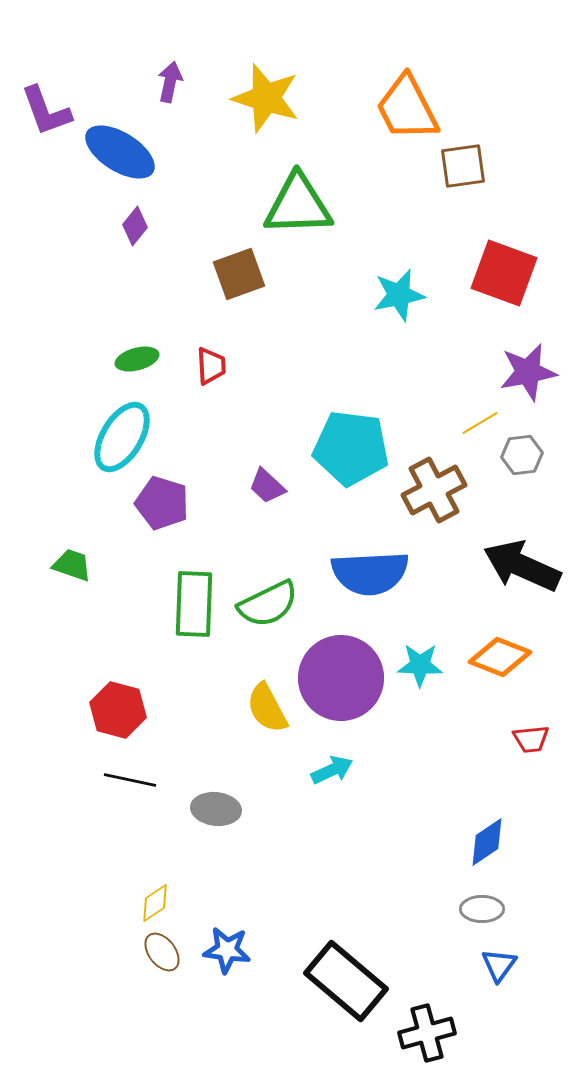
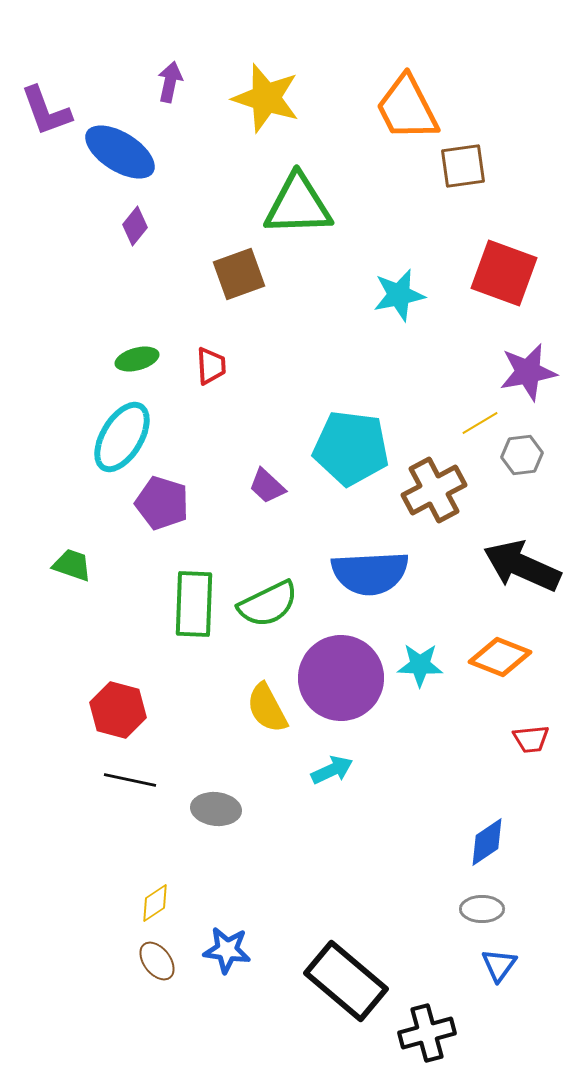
brown ellipse at (162, 952): moved 5 px left, 9 px down
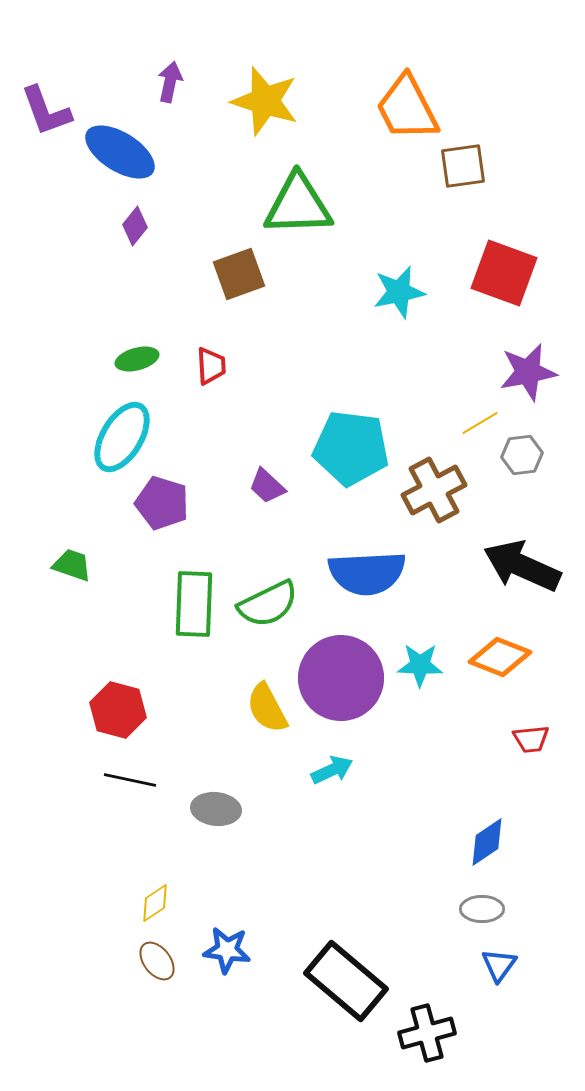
yellow star at (266, 98): moved 1 px left, 3 px down
cyan star at (399, 295): moved 3 px up
blue semicircle at (370, 573): moved 3 px left
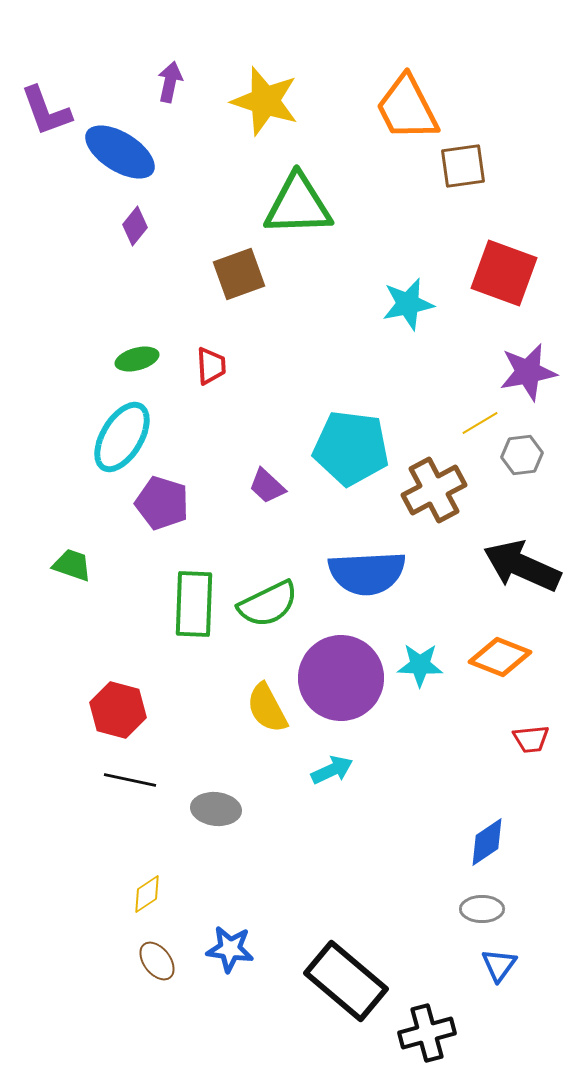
cyan star at (399, 292): moved 9 px right, 12 px down
yellow diamond at (155, 903): moved 8 px left, 9 px up
blue star at (227, 950): moved 3 px right, 1 px up
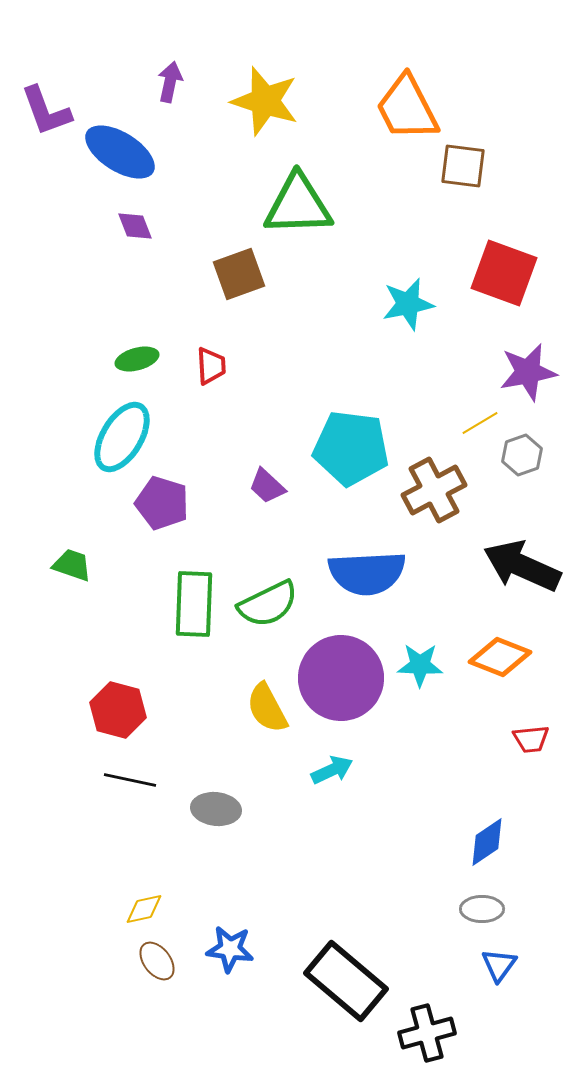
brown square at (463, 166): rotated 15 degrees clockwise
purple diamond at (135, 226): rotated 60 degrees counterclockwise
gray hexagon at (522, 455): rotated 12 degrees counterclockwise
yellow diamond at (147, 894): moved 3 px left, 15 px down; rotated 21 degrees clockwise
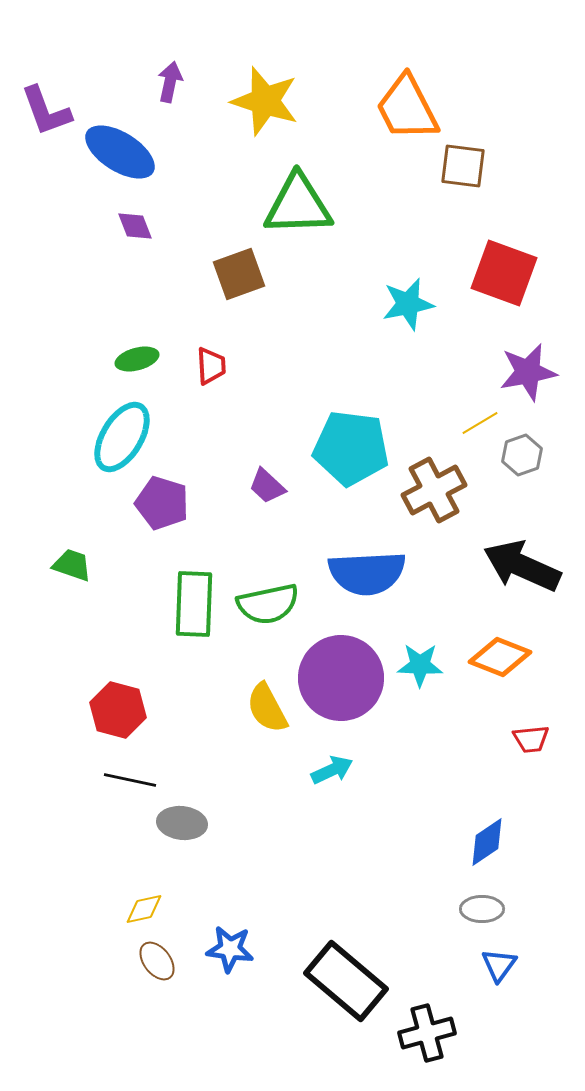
green semicircle at (268, 604): rotated 14 degrees clockwise
gray ellipse at (216, 809): moved 34 px left, 14 px down
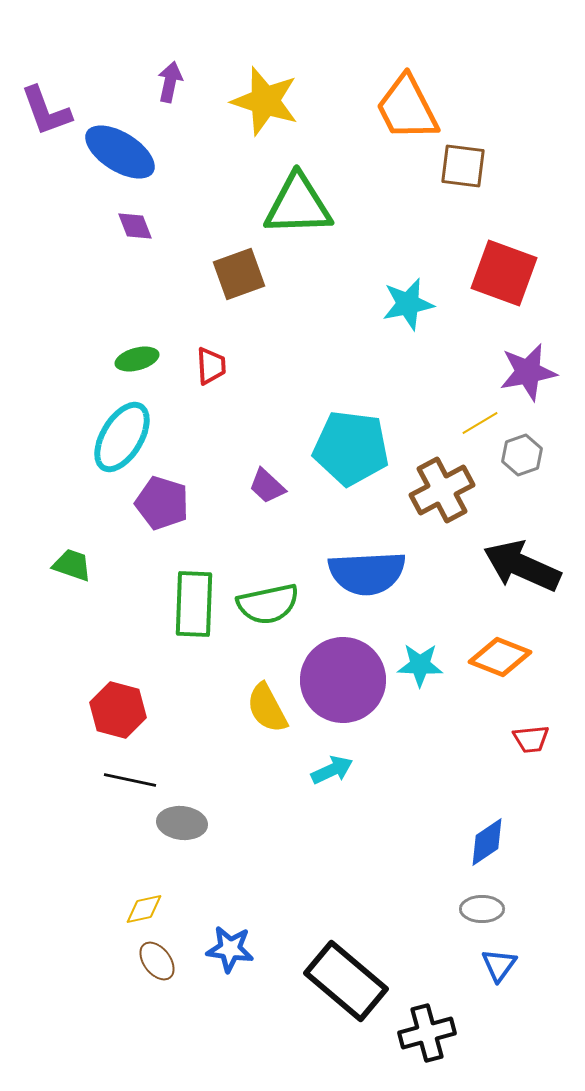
brown cross at (434, 490): moved 8 px right
purple circle at (341, 678): moved 2 px right, 2 px down
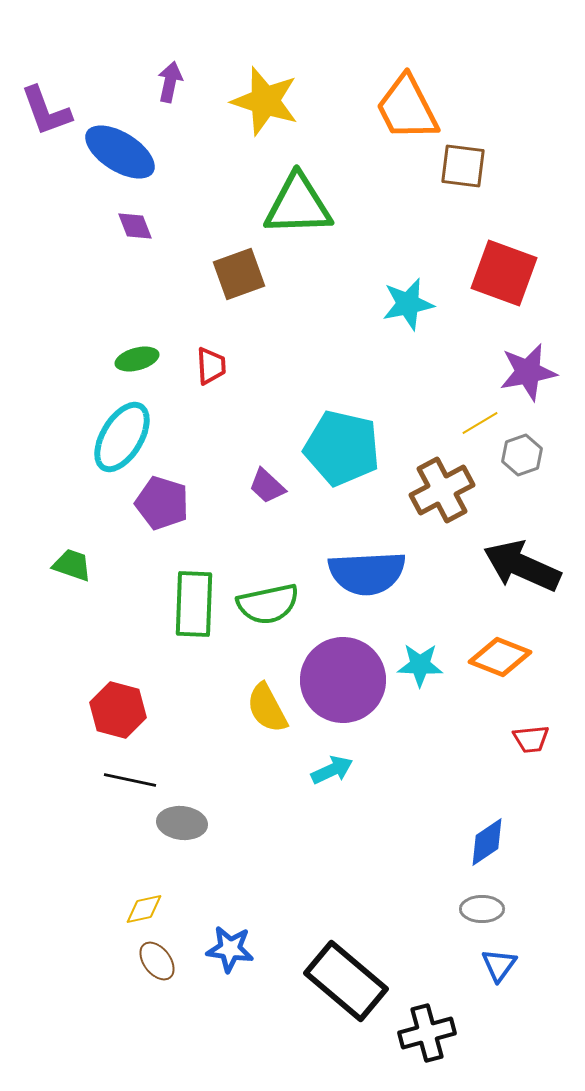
cyan pentagon at (351, 448): moved 9 px left; rotated 6 degrees clockwise
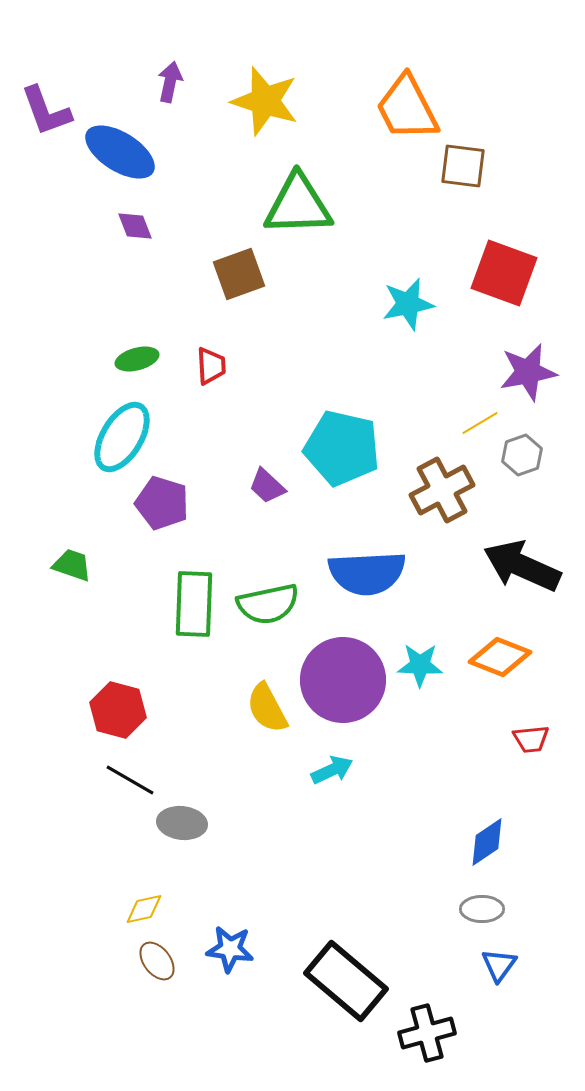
black line at (130, 780): rotated 18 degrees clockwise
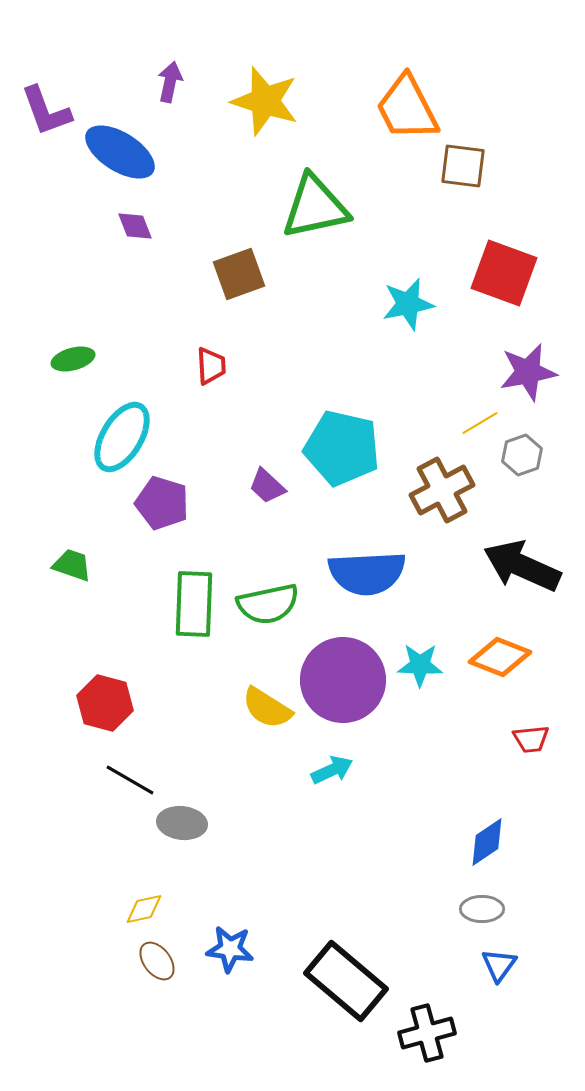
green triangle at (298, 205): moved 17 px right, 2 px down; rotated 10 degrees counterclockwise
green ellipse at (137, 359): moved 64 px left
yellow semicircle at (267, 708): rotated 30 degrees counterclockwise
red hexagon at (118, 710): moved 13 px left, 7 px up
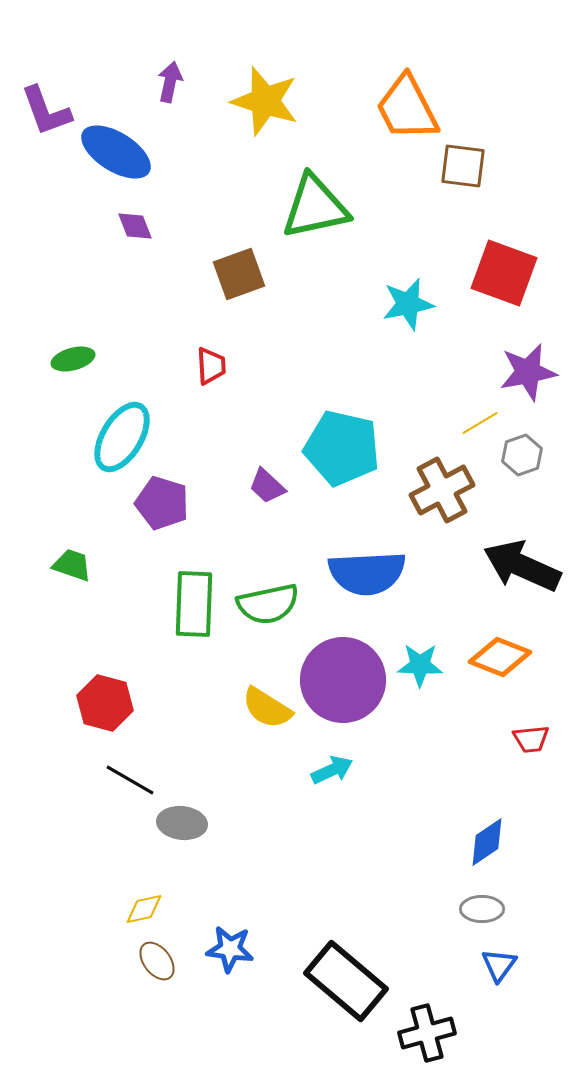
blue ellipse at (120, 152): moved 4 px left
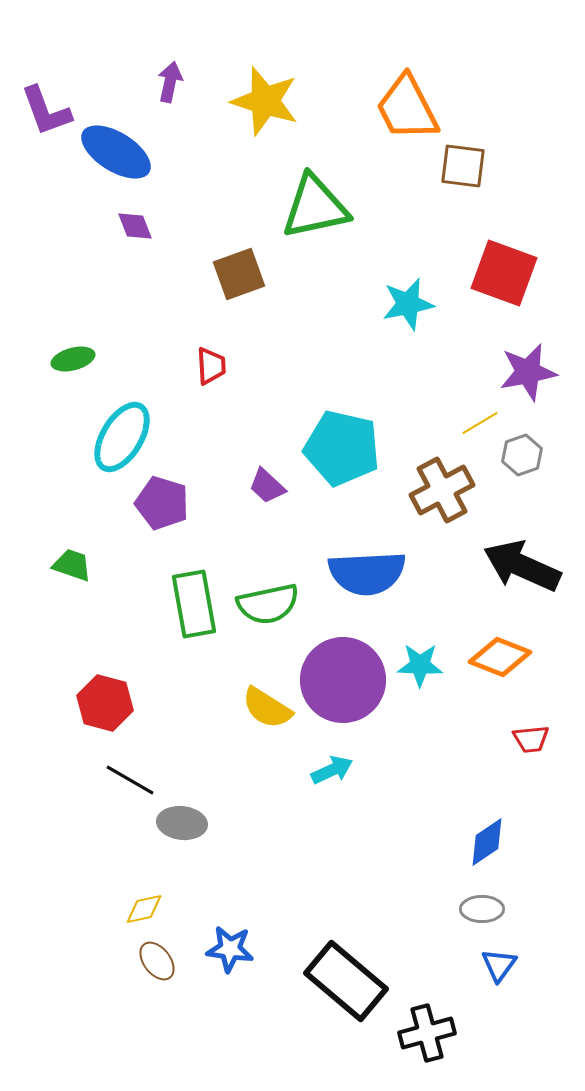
green rectangle at (194, 604): rotated 12 degrees counterclockwise
